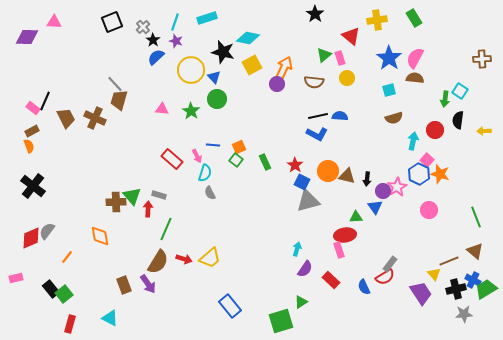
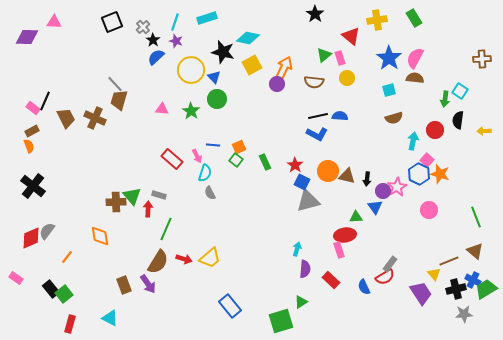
purple semicircle at (305, 269): rotated 30 degrees counterclockwise
pink rectangle at (16, 278): rotated 48 degrees clockwise
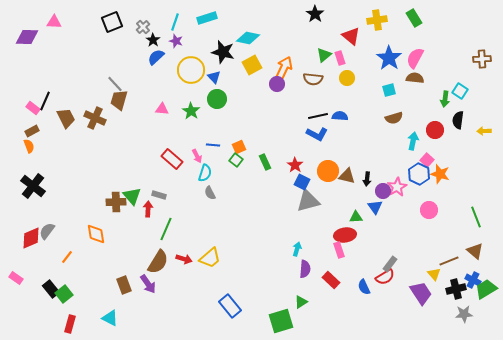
brown semicircle at (314, 82): moved 1 px left, 3 px up
orange diamond at (100, 236): moved 4 px left, 2 px up
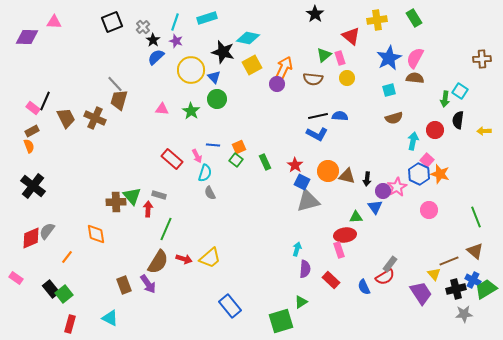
blue star at (389, 58): rotated 10 degrees clockwise
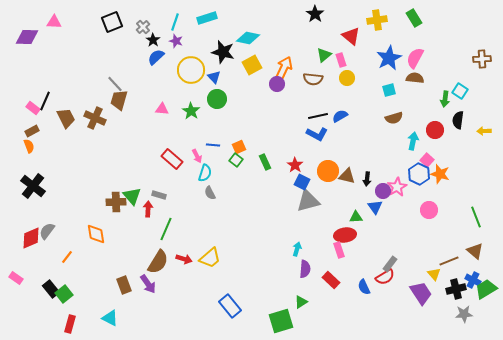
pink rectangle at (340, 58): moved 1 px right, 2 px down
blue semicircle at (340, 116): rotated 35 degrees counterclockwise
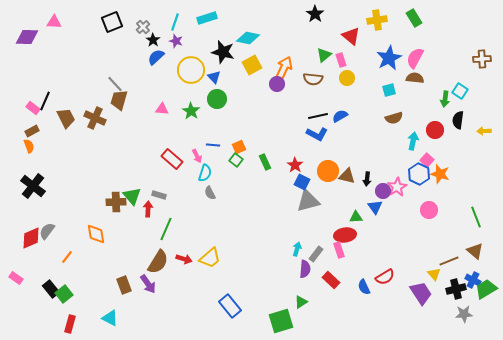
gray rectangle at (390, 264): moved 74 px left, 10 px up
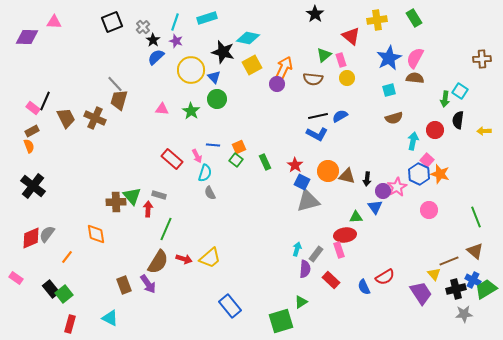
gray semicircle at (47, 231): moved 3 px down
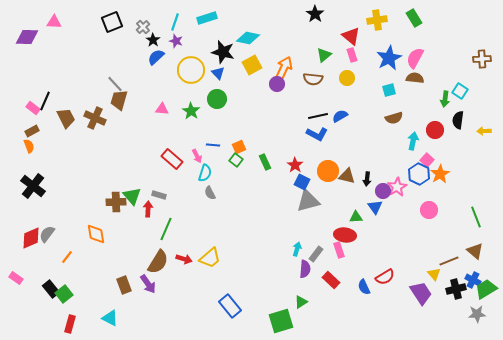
pink rectangle at (341, 60): moved 11 px right, 5 px up
blue triangle at (214, 77): moved 4 px right, 4 px up
orange star at (440, 174): rotated 24 degrees clockwise
red ellipse at (345, 235): rotated 15 degrees clockwise
gray star at (464, 314): moved 13 px right
